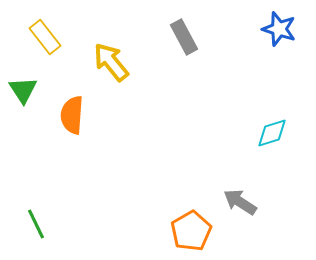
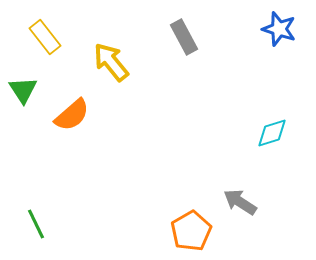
orange semicircle: rotated 135 degrees counterclockwise
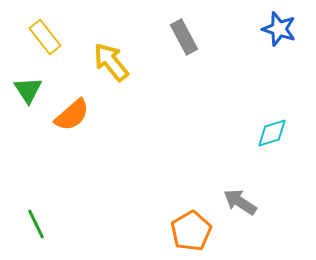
green triangle: moved 5 px right
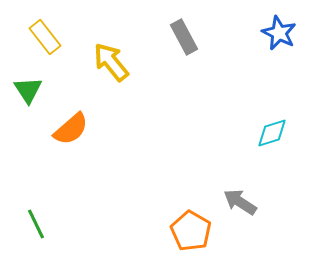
blue star: moved 4 px down; rotated 8 degrees clockwise
orange semicircle: moved 1 px left, 14 px down
orange pentagon: rotated 12 degrees counterclockwise
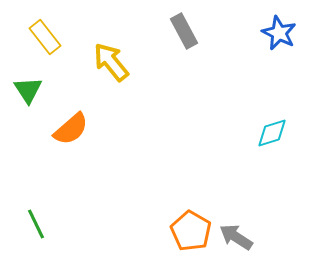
gray rectangle: moved 6 px up
gray arrow: moved 4 px left, 35 px down
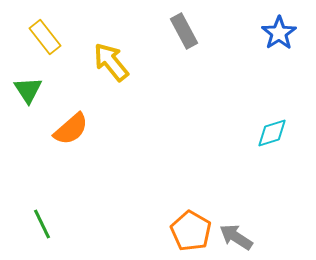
blue star: rotated 12 degrees clockwise
green line: moved 6 px right
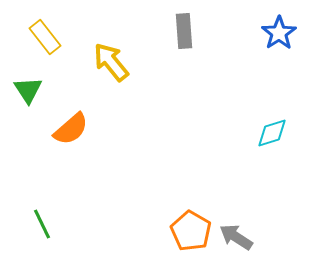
gray rectangle: rotated 24 degrees clockwise
